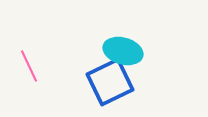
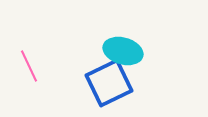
blue square: moved 1 px left, 1 px down
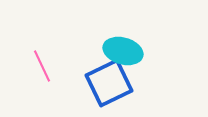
pink line: moved 13 px right
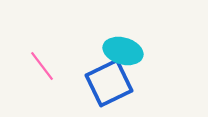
pink line: rotated 12 degrees counterclockwise
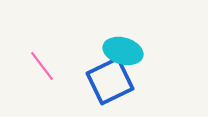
blue square: moved 1 px right, 2 px up
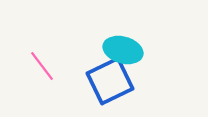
cyan ellipse: moved 1 px up
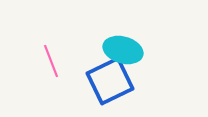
pink line: moved 9 px right, 5 px up; rotated 16 degrees clockwise
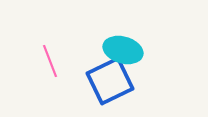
pink line: moved 1 px left
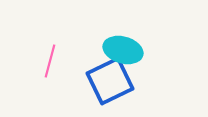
pink line: rotated 36 degrees clockwise
